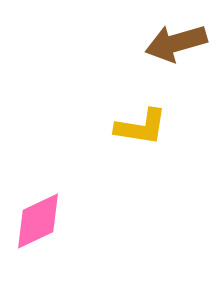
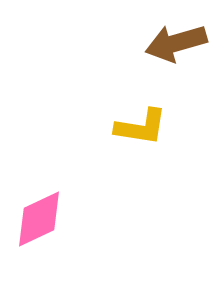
pink diamond: moved 1 px right, 2 px up
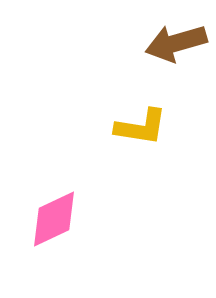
pink diamond: moved 15 px right
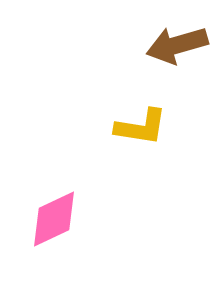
brown arrow: moved 1 px right, 2 px down
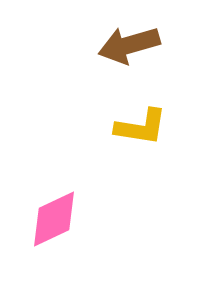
brown arrow: moved 48 px left
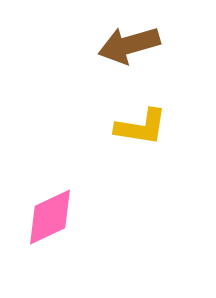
pink diamond: moved 4 px left, 2 px up
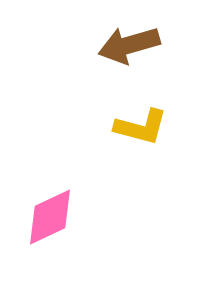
yellow L-shape: rotated 6 degrees clockwise
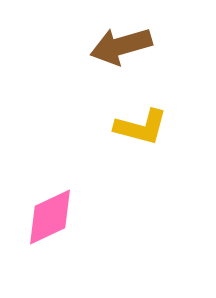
brown arrow: moved 8 px left, 1 px down
